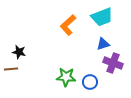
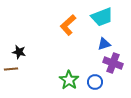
blue triangle: moved 1 px right
green star: moved 3 px right, 3 px down; rotated 30 degrees clockwise
blue circle: moved 5 px right
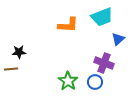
orange L-shape: rotated 135 degrees counterclockwise
blue triangle: moved 14 px right, 5 px up; rotated 24 degrees counterclockwise
black star: rotated 16 degrees counterclockwise
purple cross: moved 9 px left
green star: moved 1 px left, 1 px down
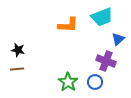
black star: moved 1 px left, 2 px up; rotated 16 degrees clockwise
purple cross: moved 2 px right, 2 px up
brown line: moved 6 px right
green star: moved 1 px down
